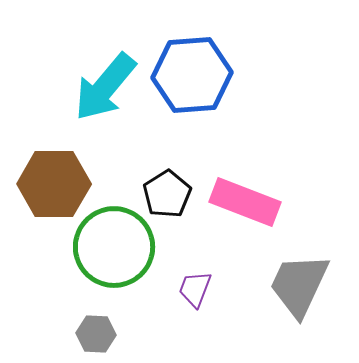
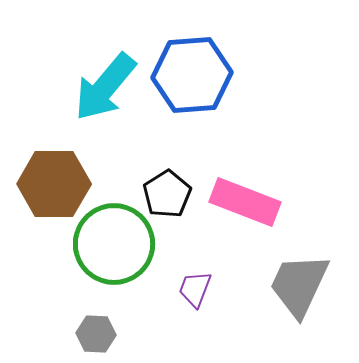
green circle: moved 3 px up
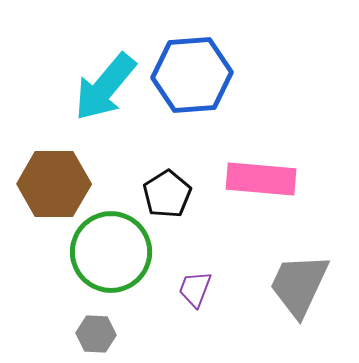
pink rectangle: moved 16 px right, 23 px up; rotated 16 degrees counterclockwise
green circle: moved 3 px left, 8 px down
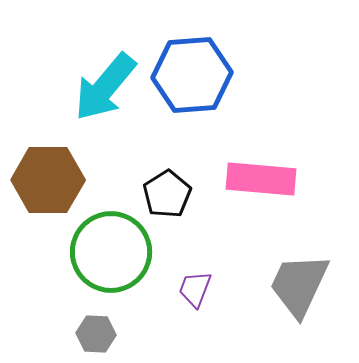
brown hexagon: moved 6 px left, 4 px up
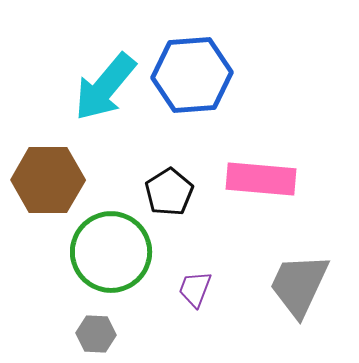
black pentagon: moved 2 px right, 2 px up
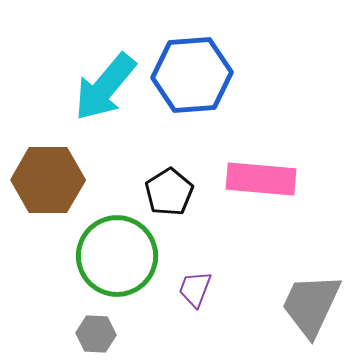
green circle: moved 6 px right, 4 px down
gray trapezoid: moved 12 px right, 20 px down
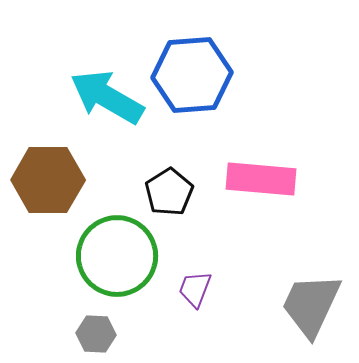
cyan arrow: moved 2 px right, 10 px down; rotated 80 degrees clockwise
